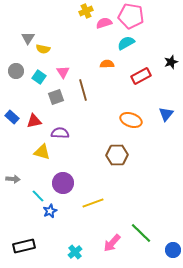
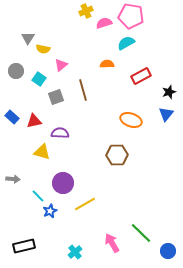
black star: moved 2 px left, 30 px down
pink triangle: moved 2 px left, 7 px up; rotated 24 degrees clockwise
cyan square: moved 2 px down
yellow line: moved 8 px left, 1 px down; rotated 10 degrees counterclockwise
pink arrow: rotated 108 degrees clockwise
blue circle: moved 5 px left, 1 px down
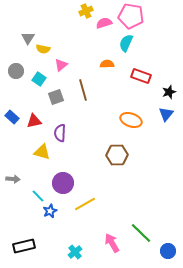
cyan semicircle: rotated 36 degrees counterclockwise
red rectangle: rotated 48 degrees clockwise
purple semicircle: rotated 90 degrees counterclockwise
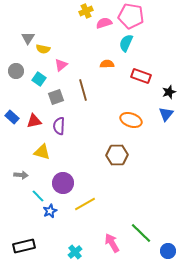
purple semicircle: moved 1 px left, 7 px up
gray arrow: moved 8 px right, 4 px up
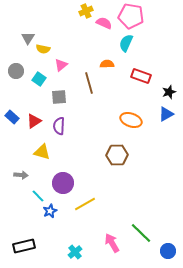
pink semicircle: rotated 42 degrees clockwise
brown line: moved 6 px right, 7 px up
gray square: moved 3 px right; rotated 14 degrees clockwise
blue triangle: rotated 21 degrees clockwise
red triangle: rotated 21 degrees counterclockwise
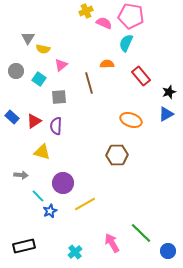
red rectangle: rotated 30 degrees clockwise
purple semicircle: moved 3 px left
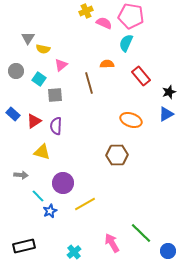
gray square: moved 4 px left, 2 px up
blue rectangle: moved 1 px right, 3 px up
cyan cross: moved 1 px left
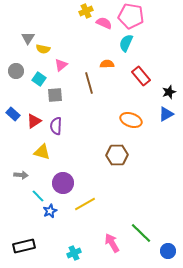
cyan cross: moved 1 px down; rotated 16 degrees clockwise
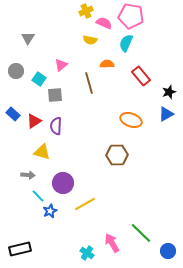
yellow semicircle: moved 47 px right, 9 px up
gray arrow: moved 7 px right
black rectangle: moved 4 px left, 3 px down
cyan cross: moved 13 px right; rotated 32 degrees counterclockwise
